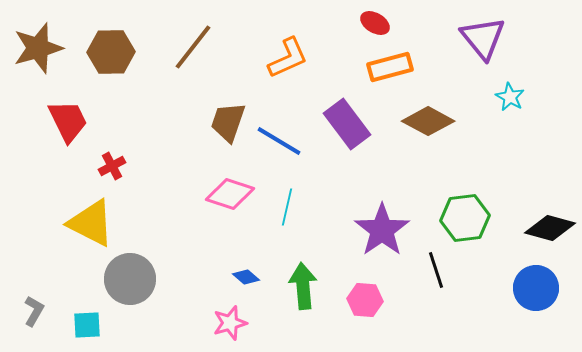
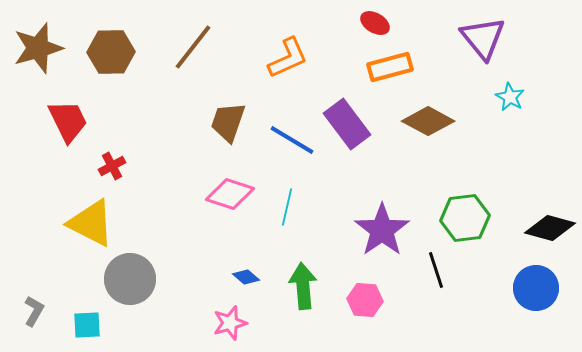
blue line: moved 13 px right, 1 px up
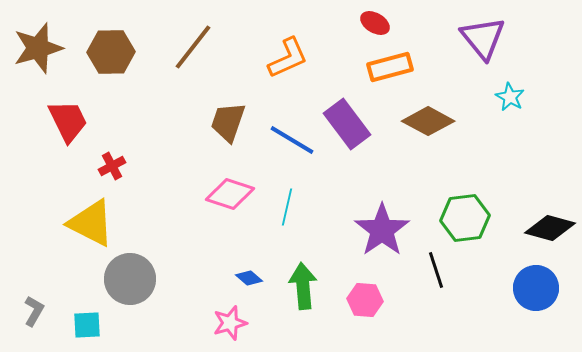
blue diamond: moved 3 px right, 1 px down
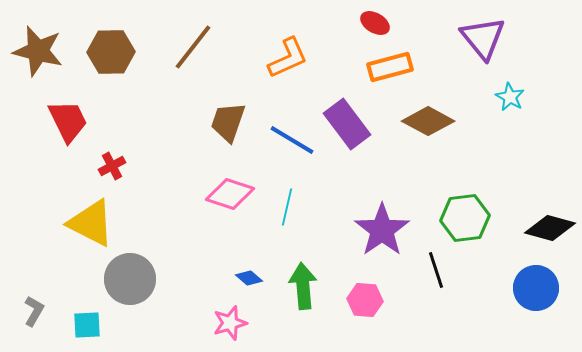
brown star: moved 3 px down; rotated 30 degrees clockwise
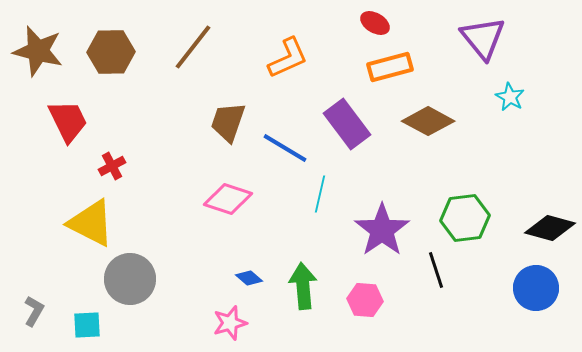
blue line: moved 7 px left, 8 px down
pink diamond: moved 2 px left, 5 px down
cyan line: moved 33 px right, 13 px up
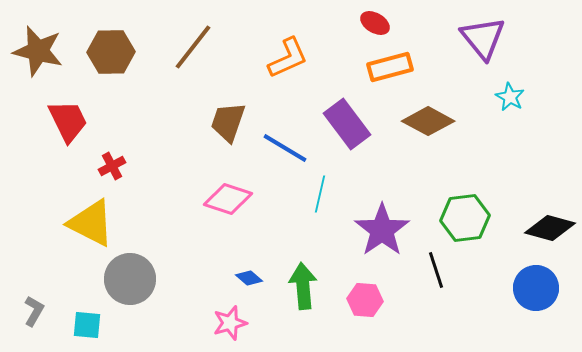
cyan square: rotated 8 degrees clockwise
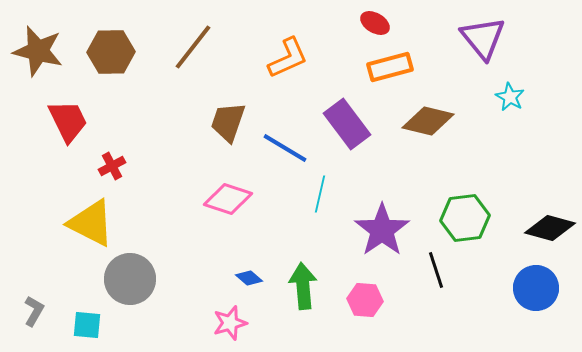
brown diamond: rotated 15 degrees counterclockwise
